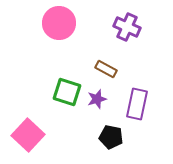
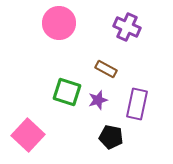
purple star: moved 1 px right, 1 px down
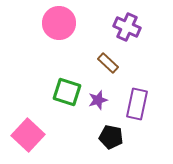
brown rectangle: moved 2 px right, 6 px up; rotated 15 degrees clockwise
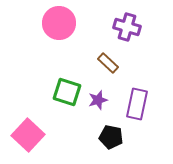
purple cross: rotated 8 degrees counterclockwise
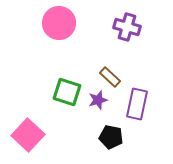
brown rectangle: moved 2 px right, 14 px down
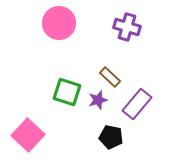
purple rectangle: rotated 28 degrees clockwise
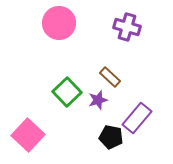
green square: rotated 28 degrees clockwise
purple rectangle: moved 14 px down
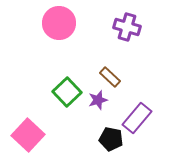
black pentagon: moved 2 px down
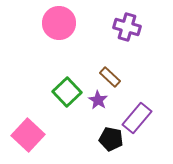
purple star: rotated 24 degrees counterclockwise
